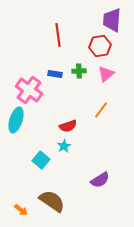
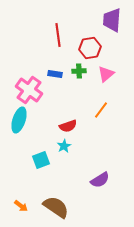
red hexagon: moved 10 px left, 2 px down
cyan ellipse: moved 3 px right
cyan square: rotated 30 degrees clockwise
brown semicircle: moved 4 px right, 6 px down
orange arrow: moved 4 px up
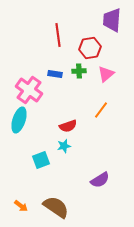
cyan star: rotated 16 degrees clockwise
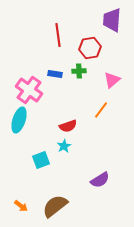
pink triangle: moved 6 px right, 6 px down
cyan star: rotated 16 degrees counterclockwise
brown semicircle: moved 1 px left, 1 px up; rotated 72 degrees counterclockwise
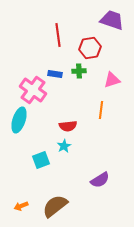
purple trapezoid: rotated 105 degrees clockwise
pink triangle: rotated 24 degrees clockwise
pink cross: moved 4 px right
orange line: rotated 30 degrees counterclockwise
red semicircle: rotated 12 degrees clockwise
orange arrow: rotated 120 degrees clockwise
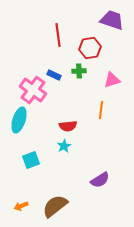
blue rectangle: moved 1 px left, 1 px down; rotated 16 degrees clockwise
cyan square: moved 10 px left
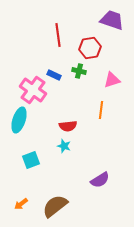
green cross: rotated 16 degrees clockwise
cyan star: rotated 24 degrees counterclockwise
orange arrow: moved 2 px up; rotated 16 degrees counterclockwise
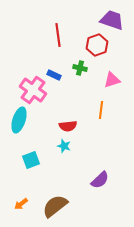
red hexagon: moved 7 px right, 3 px up; rotated 10 degrees counterclockwise
green cross: moved 1 px right, 3 px up
purple semicircle: rotated 12 degrees counterclockwise
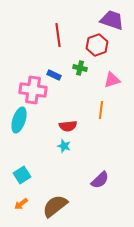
pink cross: rotated 28 degrees counterclockwise
cyan square: moved 9 px left, 15 px down; rotated 12 degrees counterclockwise
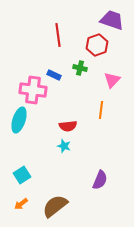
pink triangle: rotated 30 degrees counterclockwise
purple semicircle: rotated 24 degrees counterclockwise
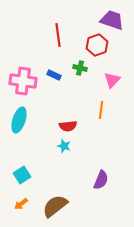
pink cross: moved 10 px left, 9 px up
purple semicircle: moved 1 px right
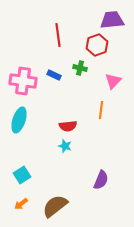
purple trapezoid: rotated 25 degrees counterclockwise
pink triangle: moved 1 px right, 1 px down
cyan star: moved 1 px right
